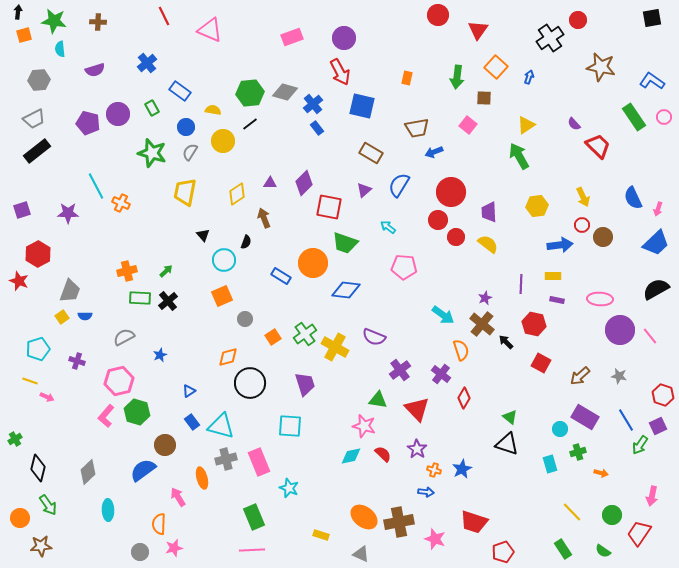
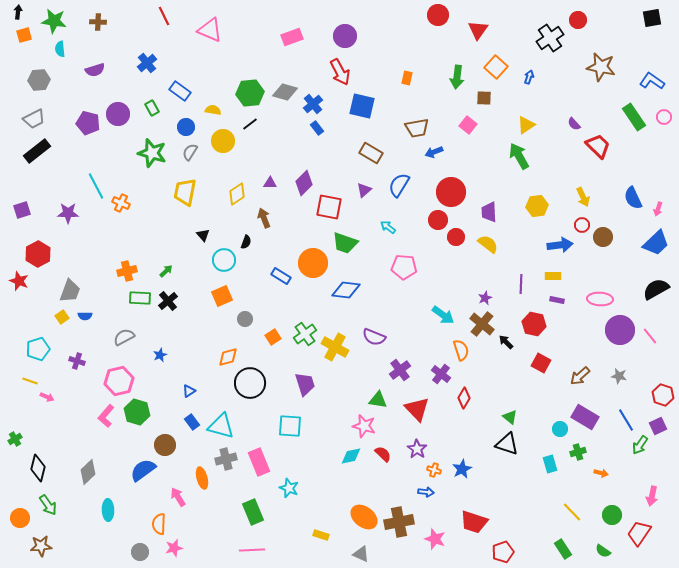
purple circle at (344, 38): moved 1 px right, 2 px up
green rectangle at (254, 517): moved 1 px left, 5 px up
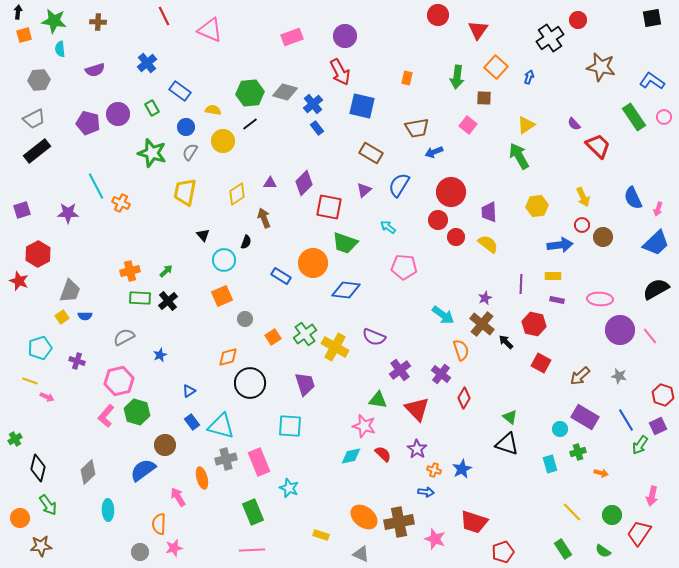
orange cross at (127, 271): moved 3 px right
cyan pentagon at (38, 349): moved 2 px right, 1 px up
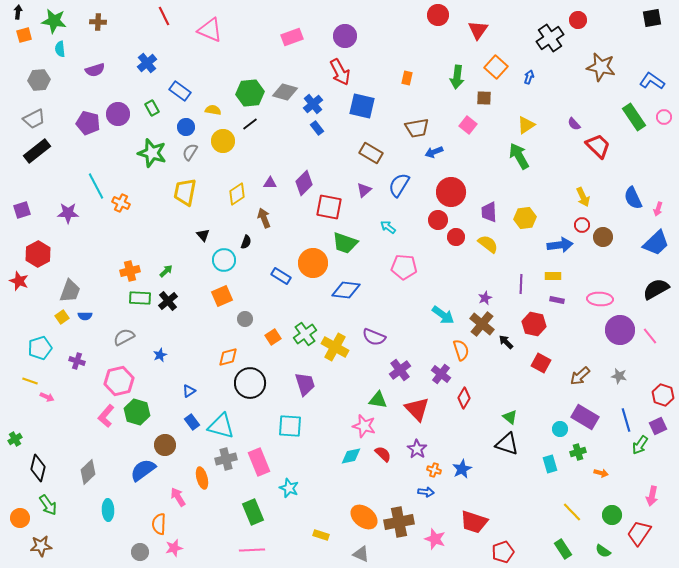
yellow hexagon at (537, 206): moved 12 px left, 12 px down
blue line at (626, 420): rotated 15 degrees clockwise
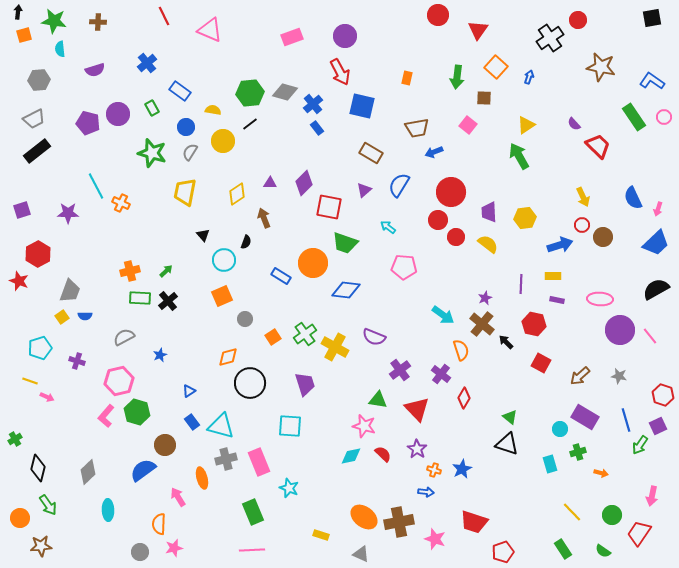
blue arrow at (560, 245): rotated 10 degrees counterclockwise
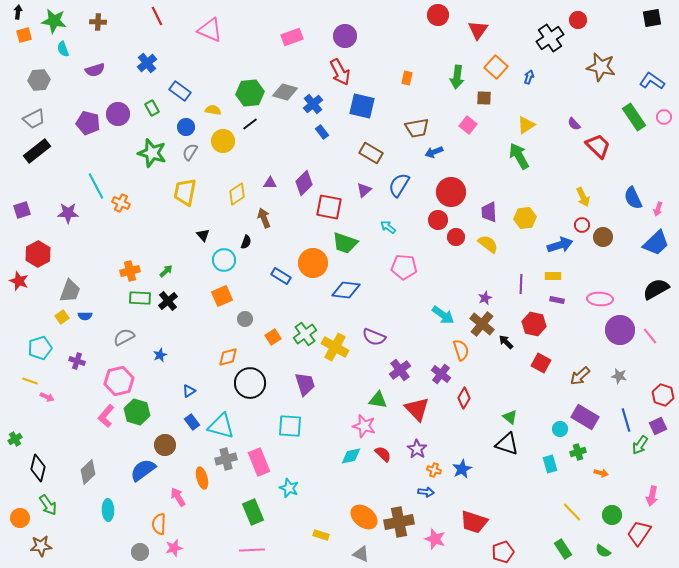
red line at (164, 16): moved 7 px left
cyan semicircle at (60, 49): moved 3 px right; rotated 14 degrees counterclockwise
blue rectangle at (317, 128): moved 5 px right, 4 px down
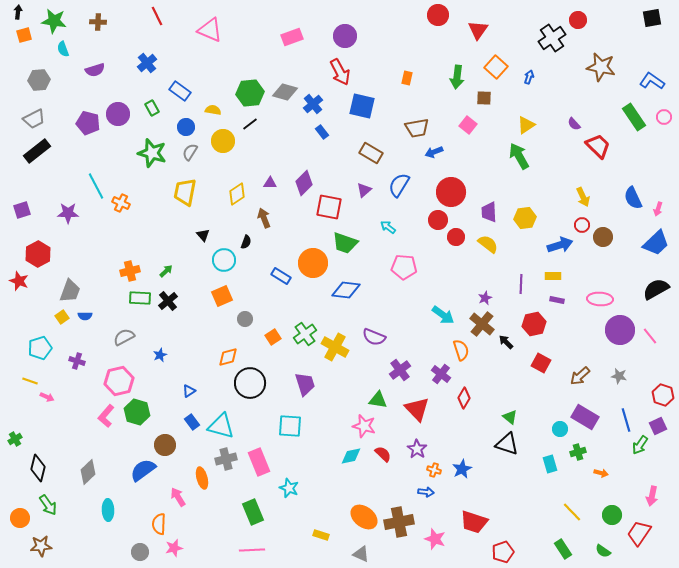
black cross at (550, 38): moved 2 px right
red hexagon at (534, 324): rotated 25 degrees counterclockwise
